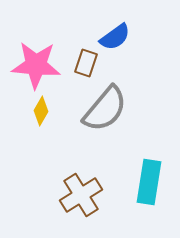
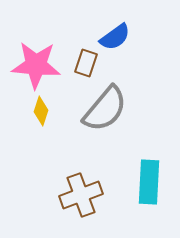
yellow diamond: rotated 12 degrees counterclockwise
cyan rectangle: rotated 6 degrees counterclockwise
brown cross: rotated 12 degrees clockwise
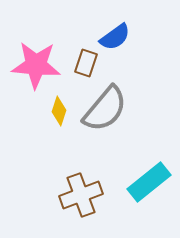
yellow diamond: moved 18 px right
cyan rectangle: rotated 48 degrees clockwise
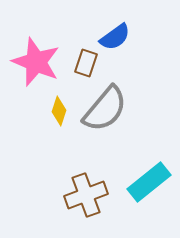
pink star: moved 3 px up; rotated 18 degrees clockwise
brown cross: moved 5 px right
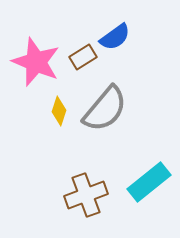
brown rectangle: moved 3 px left, 6 px up; rotated 40 degrees clockwise
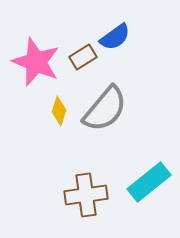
brown cross: rotated 12 degrees clockwise
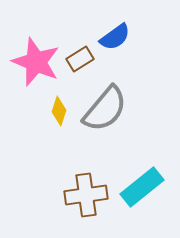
brown rectangle: moved 3 px left, 2 px down
cyan rectangle: moved 7 px left, 5 px down
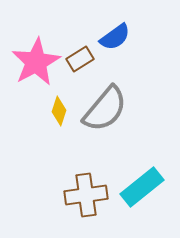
pink star: rotated 21 degrees clockwise
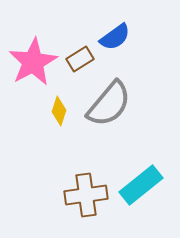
pink star: moved 3 px left
gray semicircle: moved 4 px right, 5 px up
cyan rectangle: moved 1 px left, 2 px up
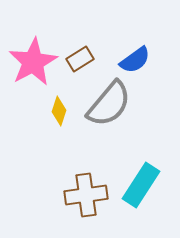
blue semicircle: moved 20 px right, 23 px down
cyan rectangle: rotated 18 degrees counterclockwise
